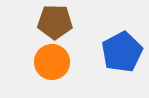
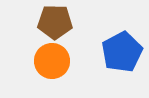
orange circle: moved 1 px up
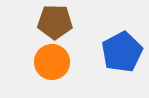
orange circle: moved 1 px down
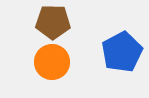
brown pentagon: moved 2 px left
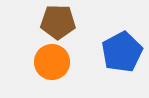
brown pentagon: moved 5 px right
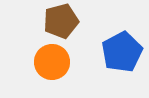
brown pentagon: moved 3 px right, 1 px up; rotated 16 degrees counterclockwise
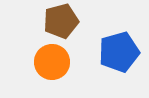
blue pentagon: moved 3 px left; rotated 12 degrees clockwise
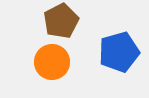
brown pentagon: rotated 12 degrees counterclockwise
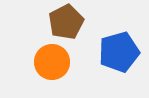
brown pentagon: moved 5 px right, 1 px down
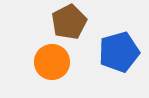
brown pentagon: moved 3 px right
